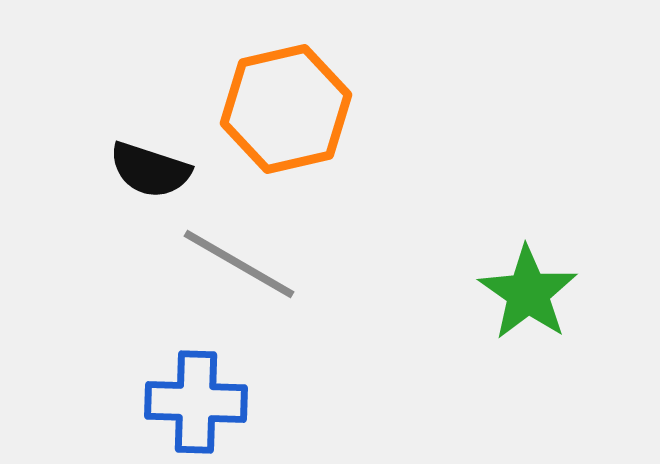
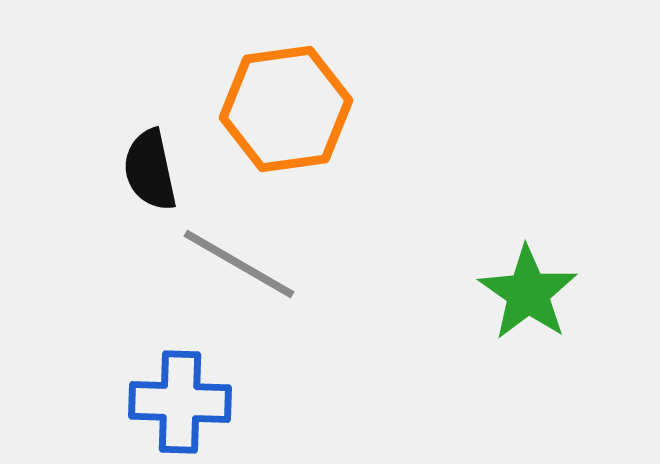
orange hexagon: rotated 5 degrees clockwise
black semicircle: rotated 60 degrees clockwise
blue cross: moved 16 px left
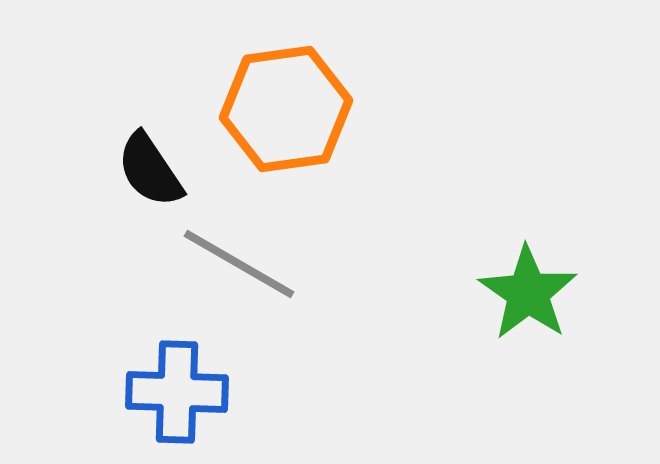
black semicircle: rotated 22 degrees counterclockwise
blue cross: moved 3 px left, 10 px up
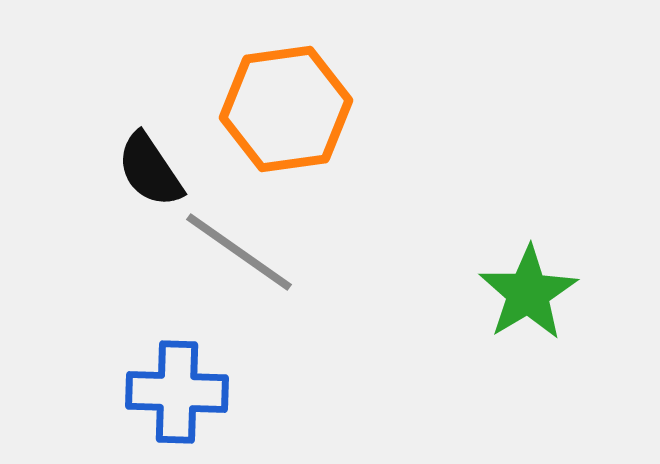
gray line: moved 12 px up; rotated 5 degrees clockwise
green star: rotated 6 degrees clockwise
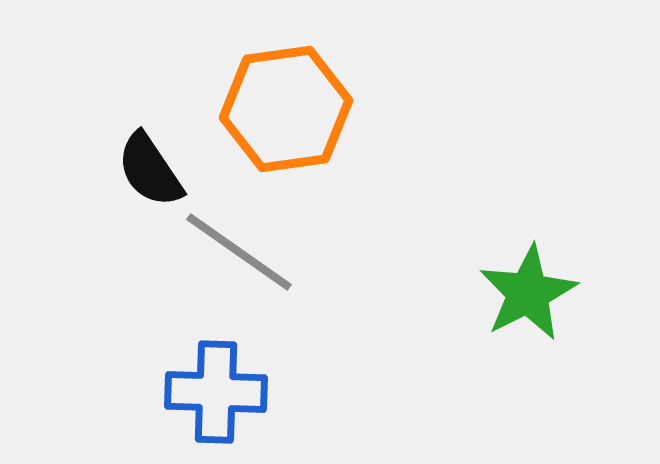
green star: rotated 4 degrees clockwise
blue cross: moved 39 px right
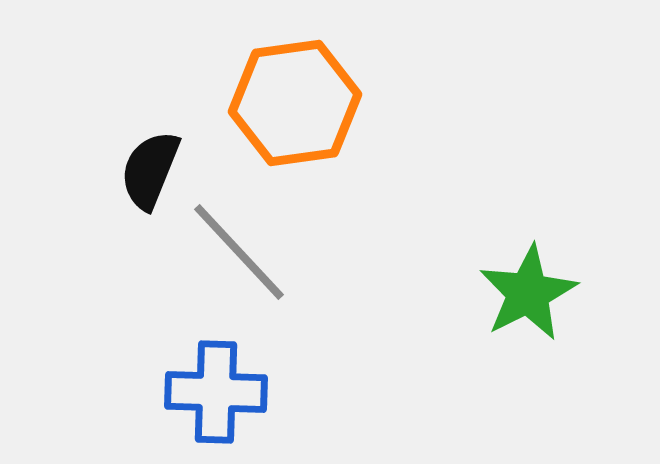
orange hexagon: moved 9 px right, 6 px up
black semicircle: rotated 56 degrees clockwise
gray line: rotated 12 degrees clockwise
